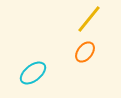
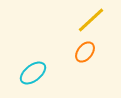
yellow line: moved 2 px right, 1 px down; rotated 8 degrees clockwise
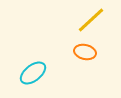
orange ellipse: rotated 65 degrees clockwise
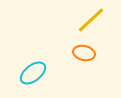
orange ellipse: moved 1 px left, 1 px down
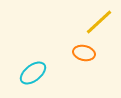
yellow line: moved 8 px right, 2 px down
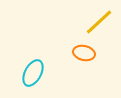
cyan ellipse: rotated 24 degrees counterclockwise
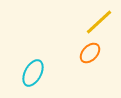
orange ellipse: moved 6 px right; rotated 60 degrees counterclockwise
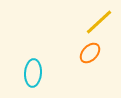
cyan ellipse: rotated 24 degrees counterclockwise
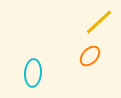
orange ellipse: moved 3 px down
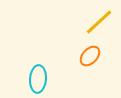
cyan ellipse: moved 5 px right, 6 px down
